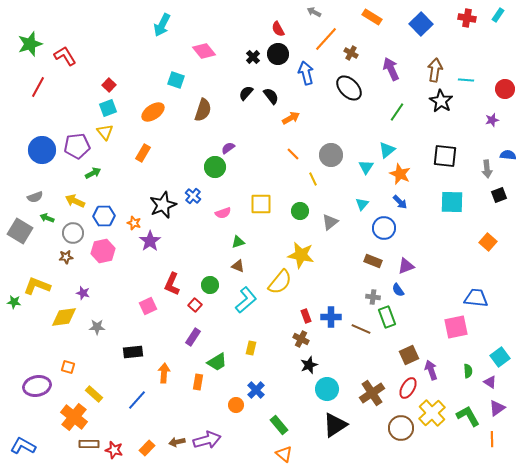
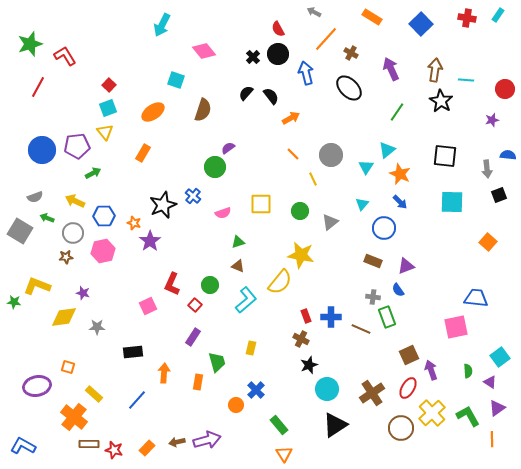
green trapezoid at (217, 362): rotated 75 degrees counterclockwise
orange triangle at (284, 454): rotated 18 degrees clockwise
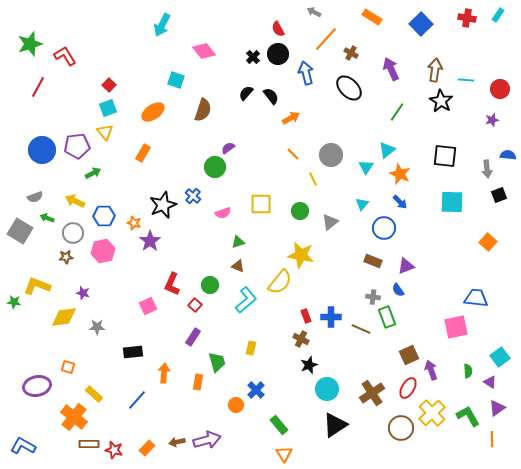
red circle at (505, 89): moved 5 px left
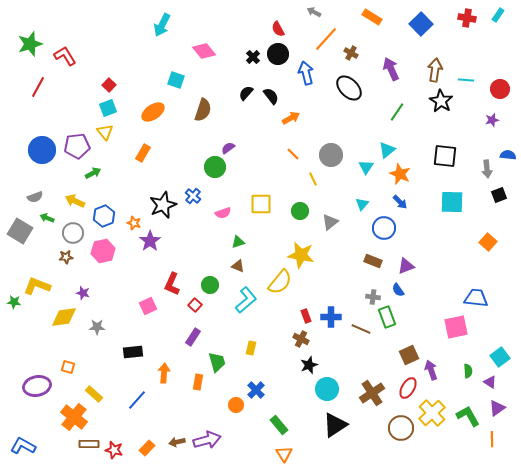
blue hexagon at (104, 216): rotated 20 degrees counterclockwise
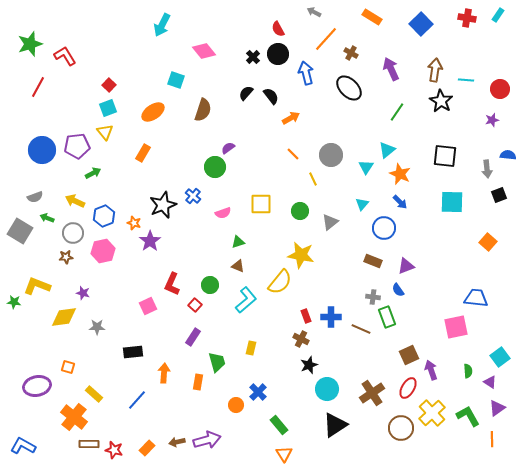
blue cross at (256, 390): moved 2 px right, 2 px down
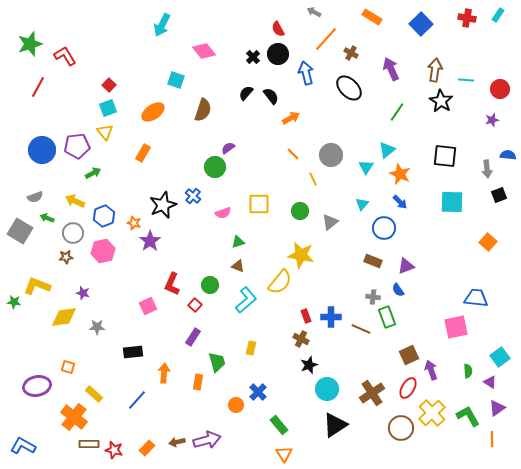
yellow square at (261, 204): moved 2 px left
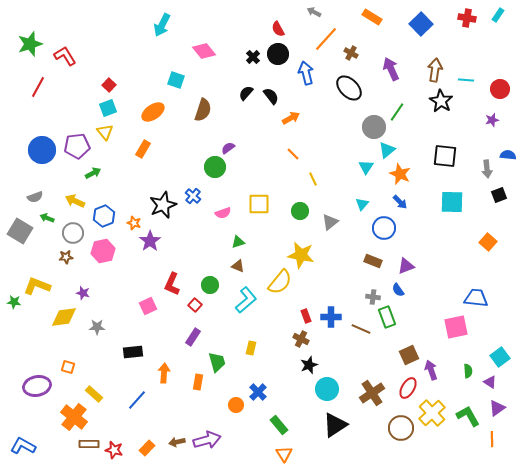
orange rectangle at (143, 153): moved 4 px up
gray circle at (331, 155): moved 43 px right, 28 px up
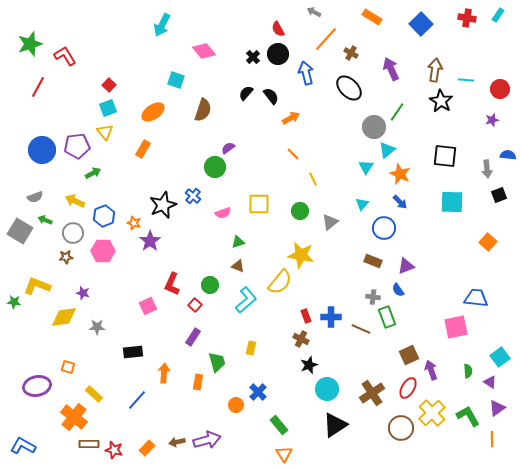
green arrow at (47, 218): moved 2 px left, 2 px down
pink hexagon at (103, 251): rotated 15 degrees clockwise
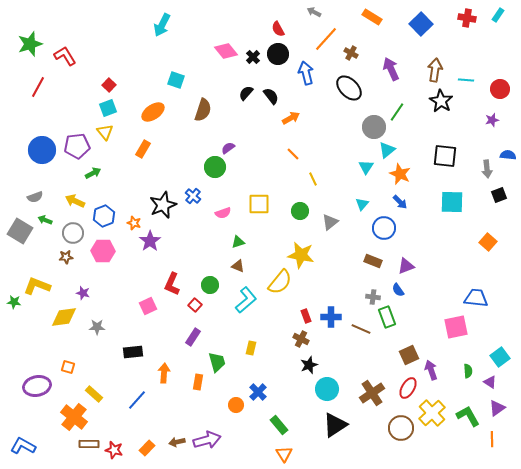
pink diamond at (204, 51): moved 22 px right
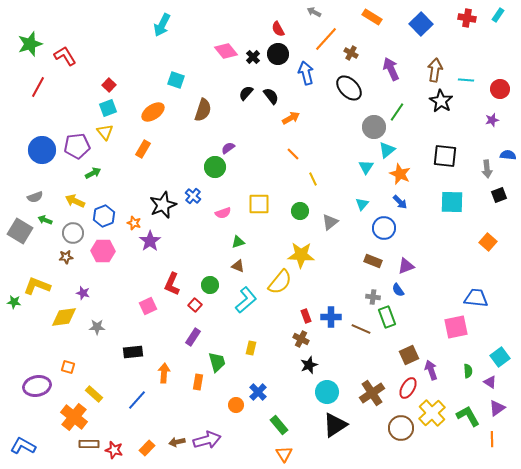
yellow star at (301, 255): rotated 8 degrees counterclockwise
cyan circle at (327, 389): moved 3 px down
